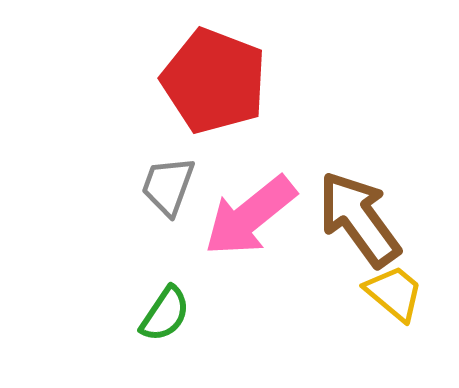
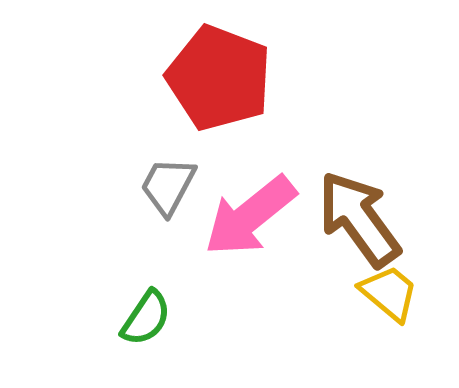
red pentagon: moved 5 px right, 3 px up
gray trapezoid: rotated 8 degrees clockwise
yellow trapezoid: moved 5 px left
green semicircle: moved 19 px left, 4 px down
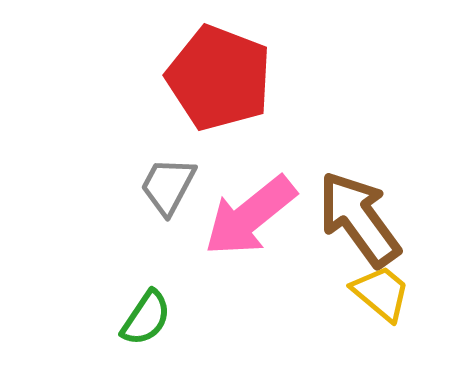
yellow trapezoid: moved 8 px left
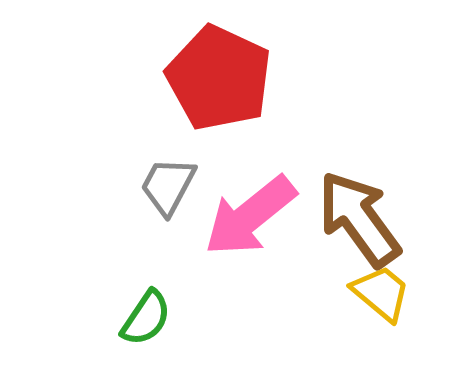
red pentagon: rotated 4 degrees clockwise
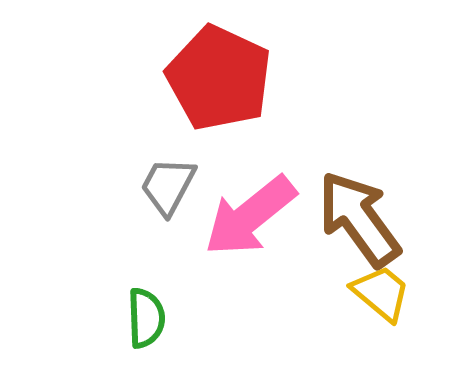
green semicircle: rotated 36 degrees counterclockwise
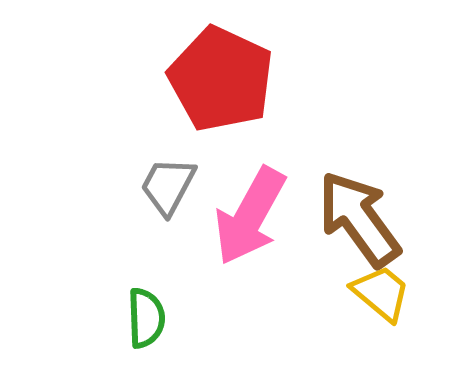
red pentagon: moved 2 px right, 1 px down
pink arrow: rotated 22 degrees counterclockwise
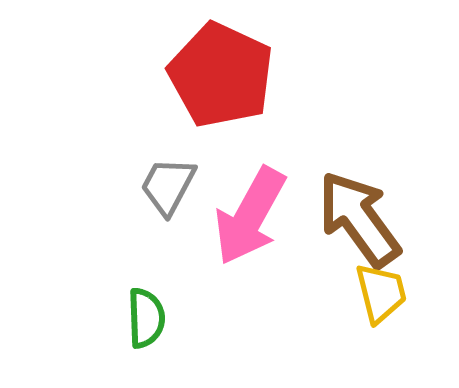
red pentagon: moved 4 px up
yellow trapezoid: rotated 36 degrees clockwise
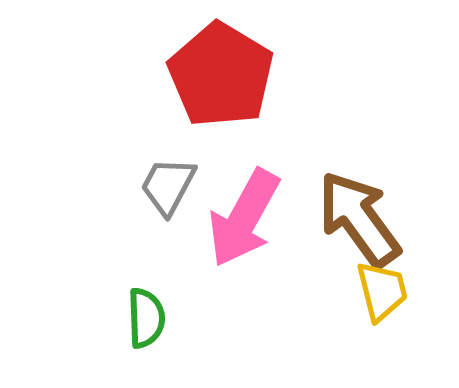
red pentagon: rotated 6 degrees clockwise
pink arrow: moved 6 px left, 2 px down
yellow trapezoid: moved 1 px right, 2 px up
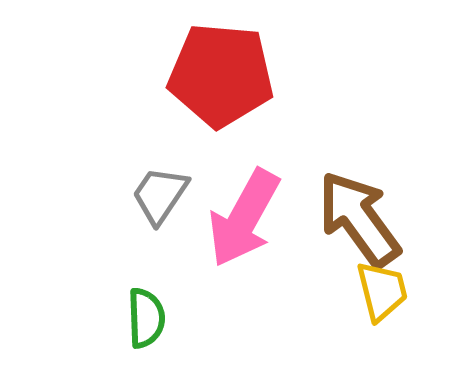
red pentagon: rotated 26 degrees counterclockwise
gray trapezoid: moved 8 px left, 9 px down; rotated 6 degrees clockwise
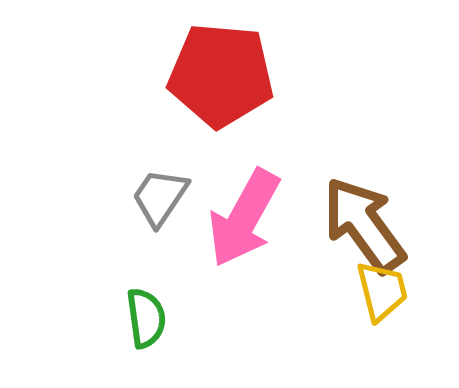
gray trapezoid: moved 2 px down
brown arrow: moved 5 px right, 6 px down
green semicircle: rotated 6 degrees counterclockwise
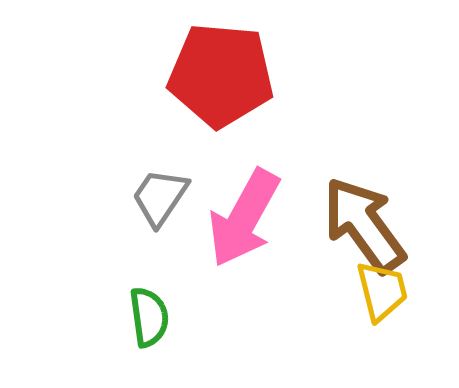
green semicircle: moved 3 px right, 1 px up
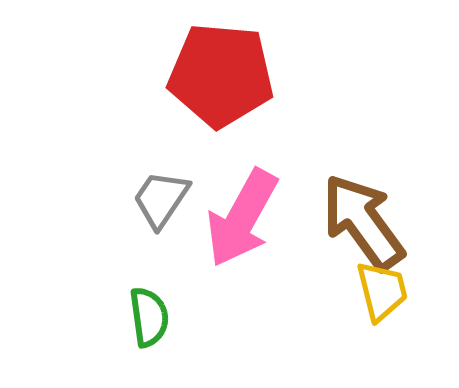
gray trapezoid: moved 1 px right, 2 px down
pink arrow: moved 2 px left
brown arrow: moved 1 px left, 3 px up
